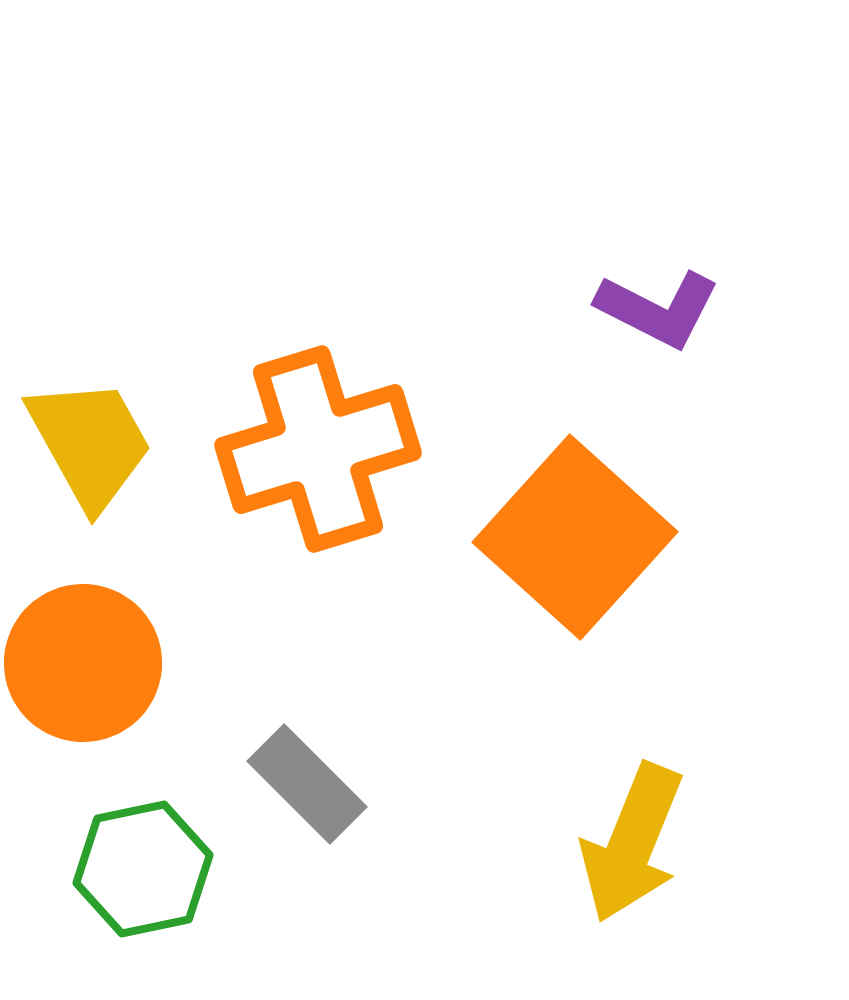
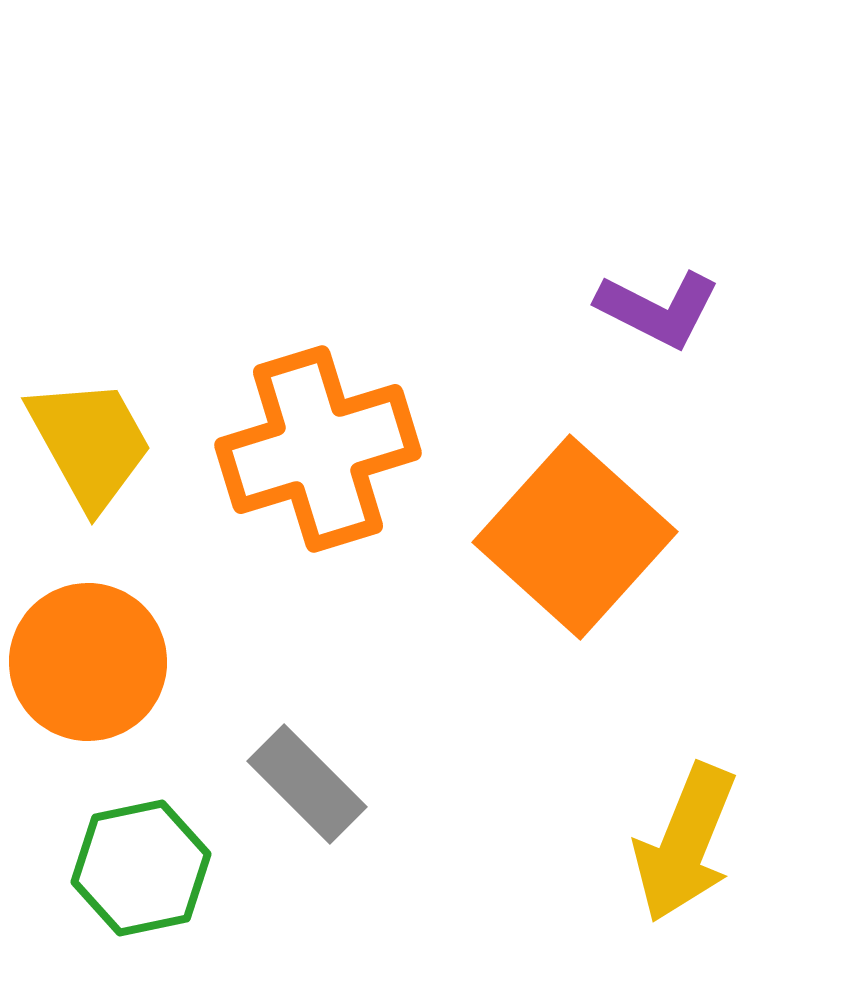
orange circle: moved 5 px right, 1 px up
yellow arrow: moved 53 px right
green hexagon: moved 2 px left, 1 px up
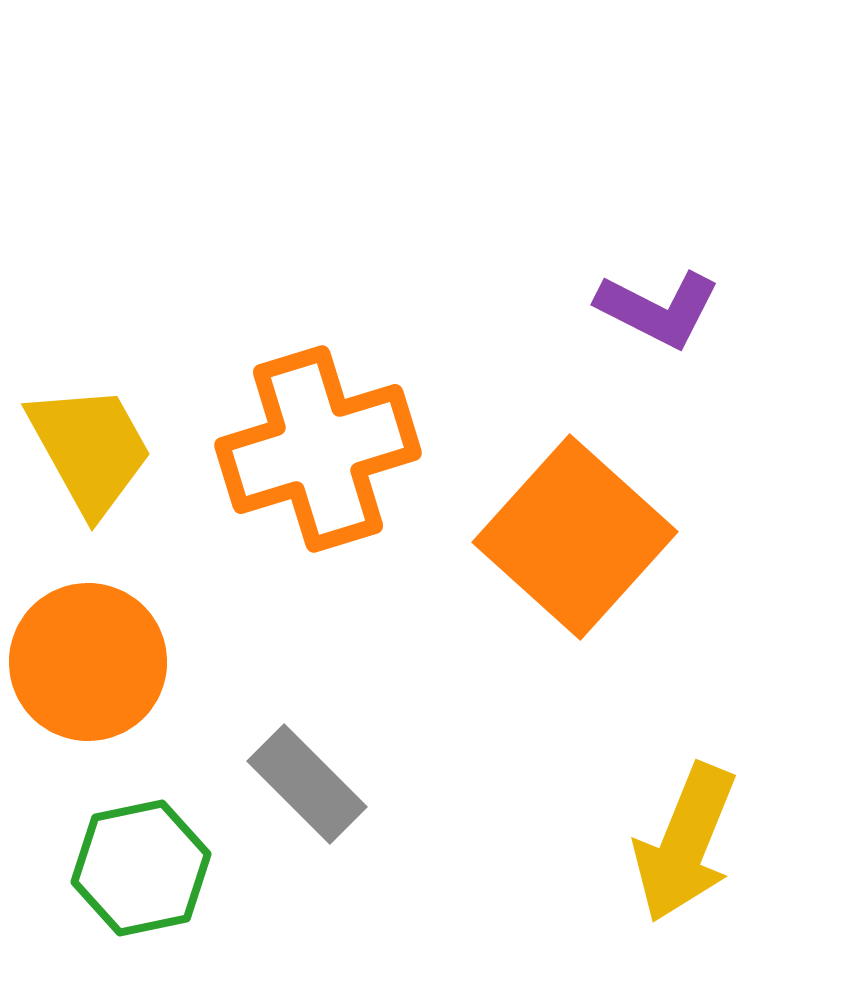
yellow trapezoid: moved 6 px down
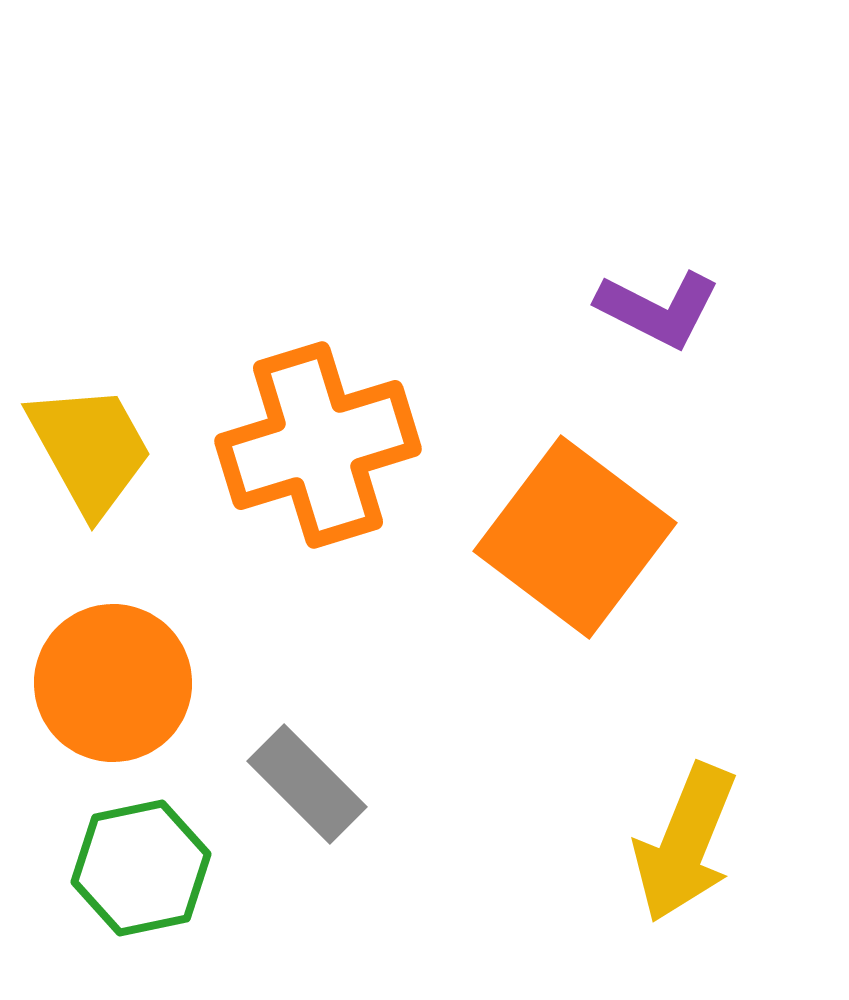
orange cross: moved 4 px up
orange square: rotated 5 degrees counterclockwise
orange circle: moved 25 px right, 21 px down
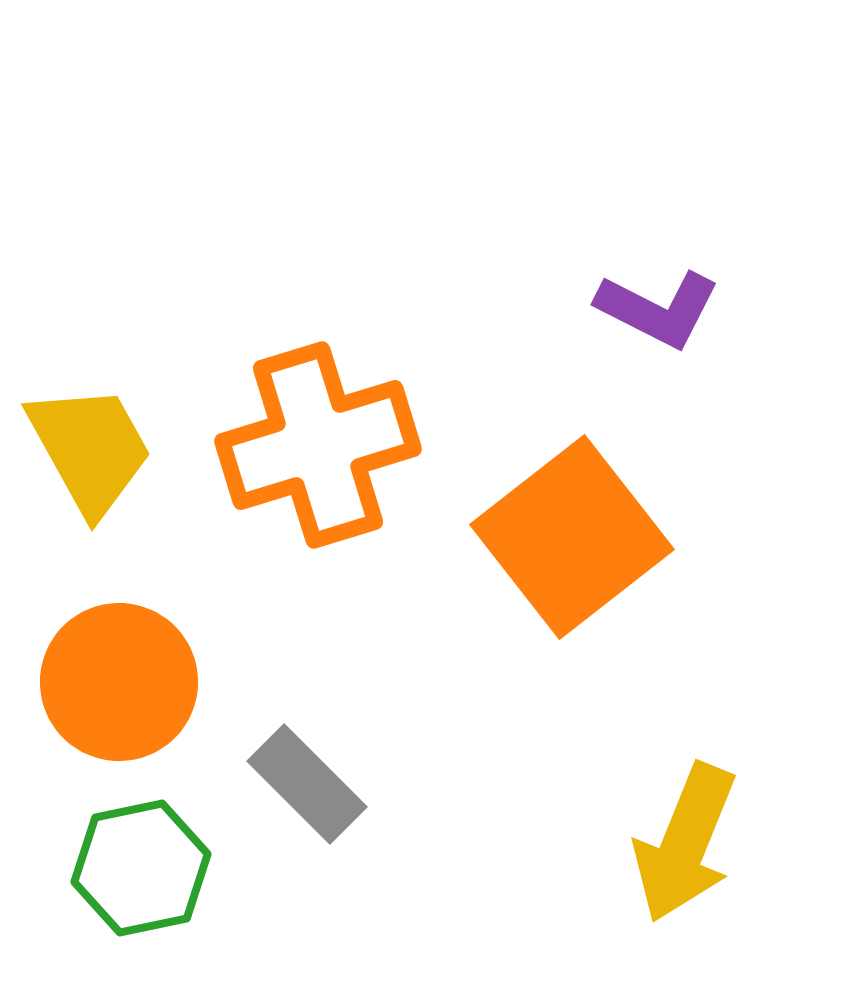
orange square: moved 3 px left; rotated 15 degrees clockwise
orange circle: moved 6 px right, 1 px up
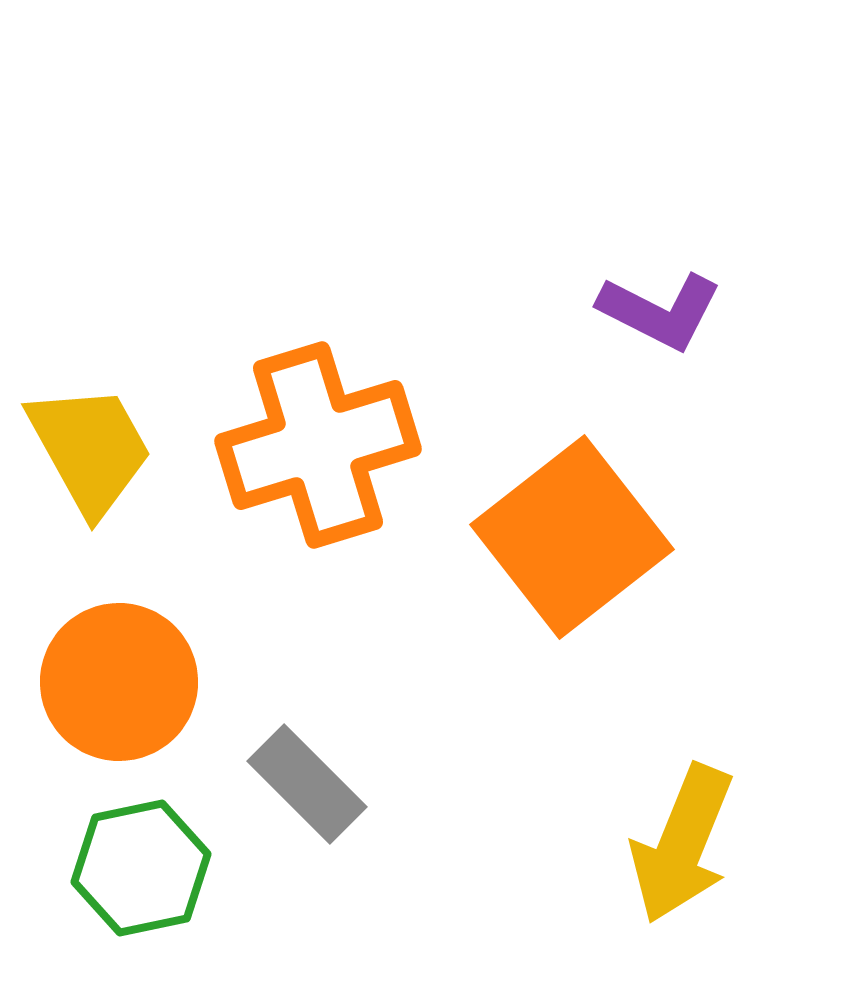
purple L-shape: moved 2 px right, 2 px down
yellow arrow: moved 3 px left, 1 px down
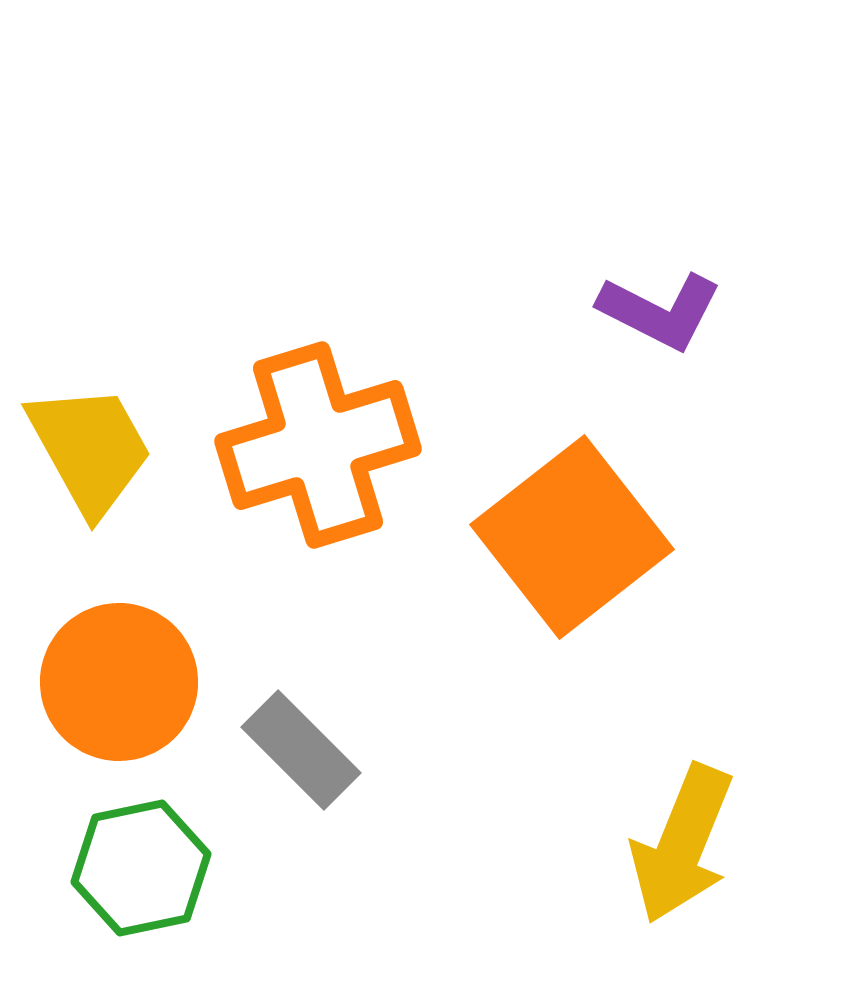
gray rectangle: moved 6 px left, 34 px up
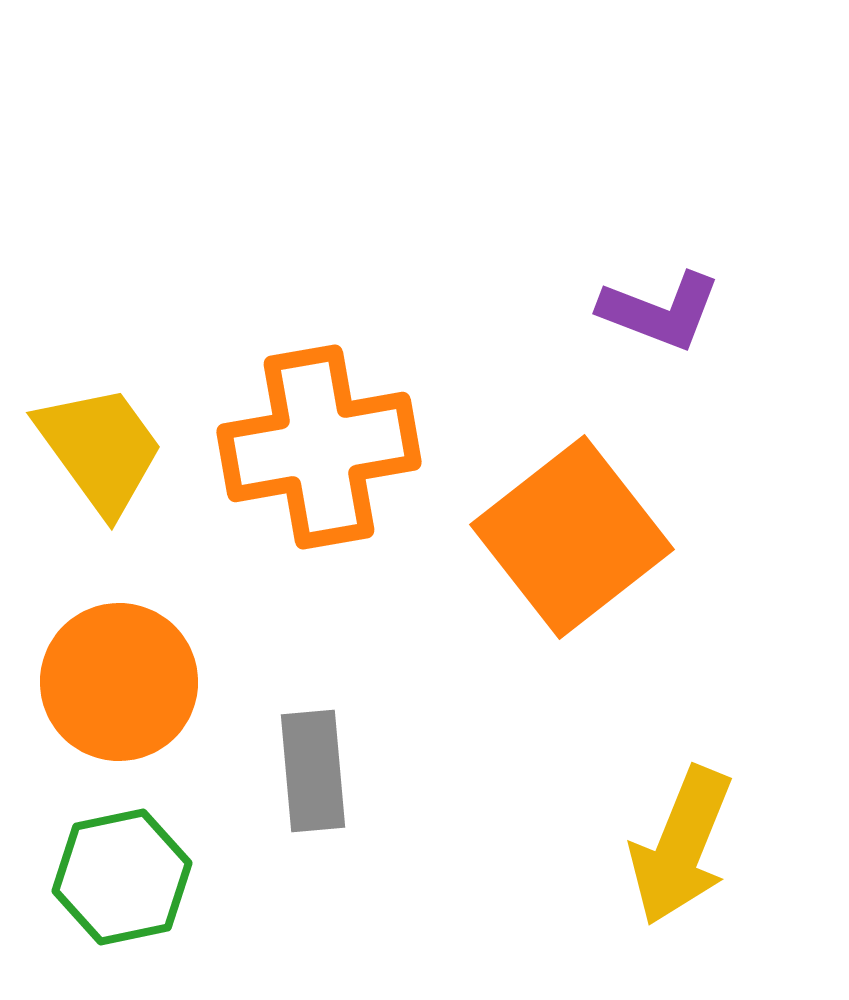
purple L-shape: rotated 6 degrees counterclockwise
orange cross: moved 1 px right, 2 px down; rotated 7 degrees clockwise
yellow trapezoid: moved 10 px right; rotated 7 degrees counterclockwise
gray rectangle: moved 12 px right, 21 px down; rotated 40 degrees clockwise
yellow arrow: moved 1 px left, 2 px down
green hexagon: moved 19 px left, 9 px down
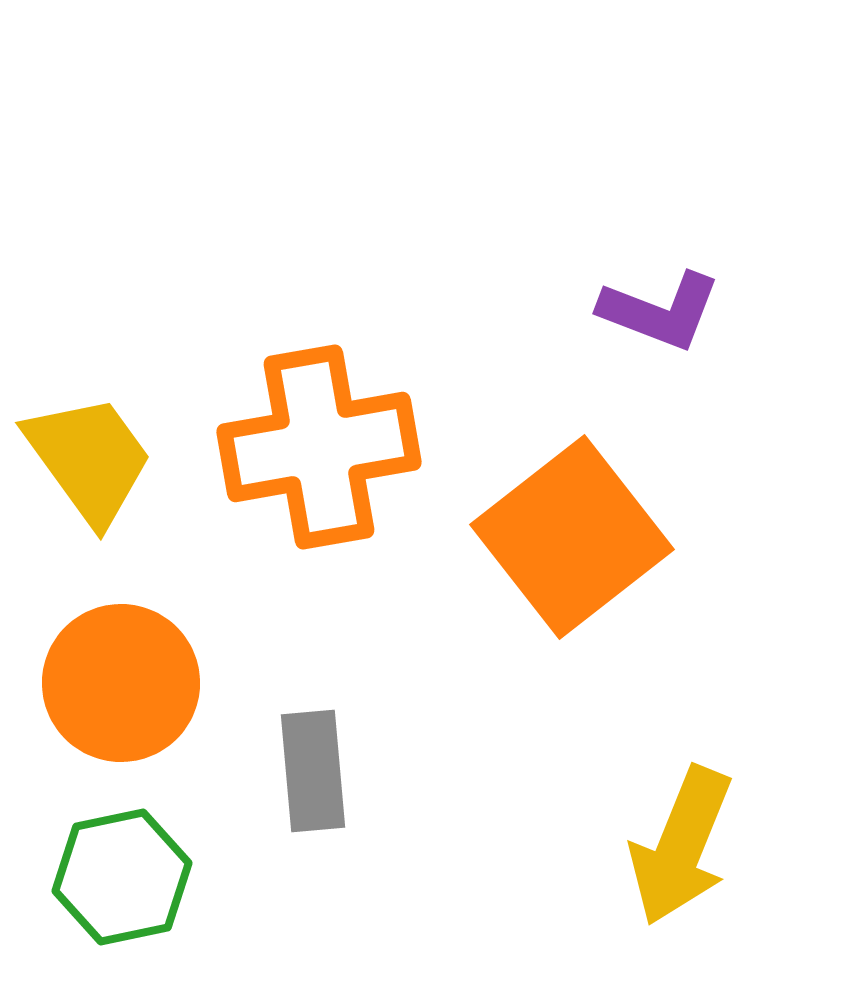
yellow trapezoid: moved 11 px left, 10 px down
orange circle: moved 2 px right, 1 px down
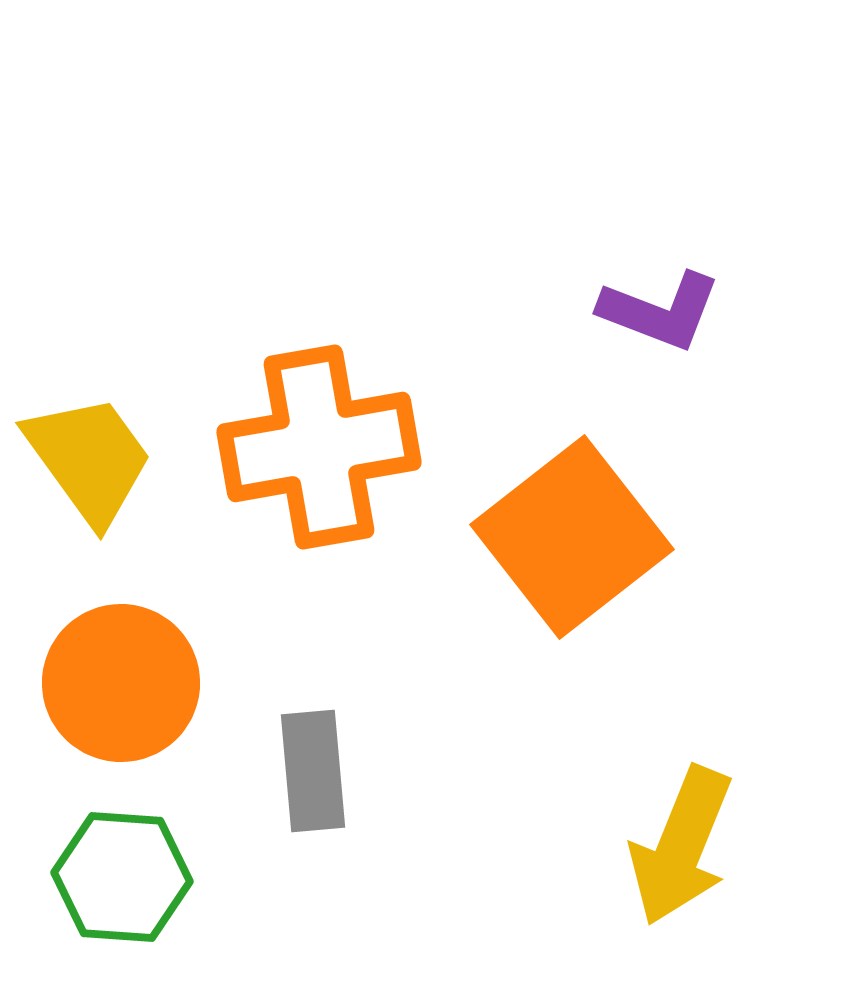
green hexagon: rotated 16 degrees clockwise
